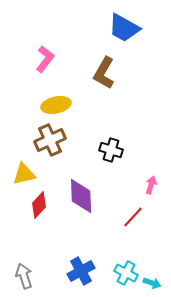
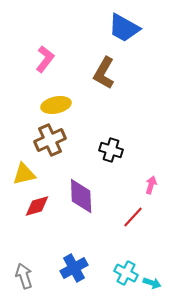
red diamond: moved 2 px left, 1 px down; rotated 32 degrees clockwise
blue cross: moved 7 px left, 3 px up
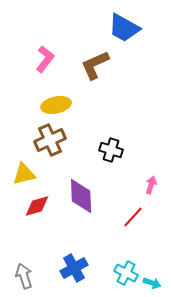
brown L-shape: moved 9 px left, 8 px up; rotated 36 degrees clockwise
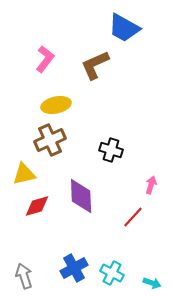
cyan cross: moved 14 px left
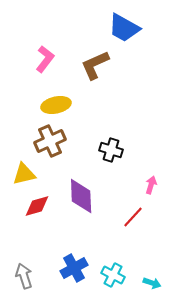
brown cross: moved 1 px down
cyan cross: moved 1 px right, 2 px down
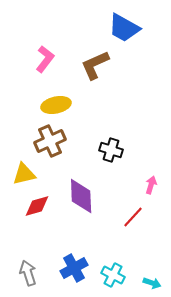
gray arrow: moved 4 px right, 3 px up
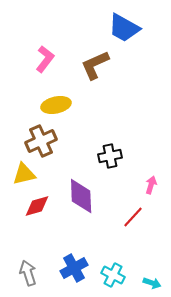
brown cross: moved 9 px left
black cross: moved 1 px left, 6 px down; rotated 30 degrees counterclockwise
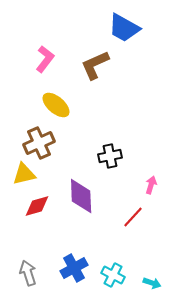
yellow ellipse: rotated 52 degrees clockwise
brown cross: moved 2 px left, 2 px down
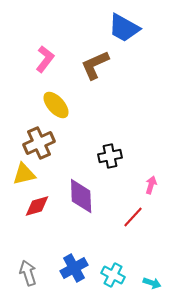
yellow ellipse: rotated 8 degrees clockwise
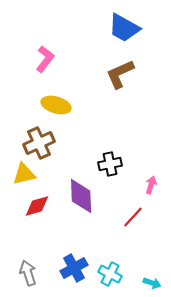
brown L-shape: moved 25 px right, 9 px down
yellow ellipse: rotated 32 degrees counterclockwise
black cross: moved 8 px down
cyan cross: moved 3 px left, 1 px up
